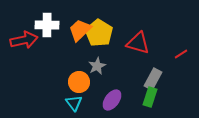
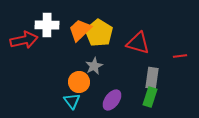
red line: moved 1 px left, 2 px down; rotated 24 degrees clockwise
gray star: moved 3 px left
gray rectangle: moved 1 px left, 1 px up; rotated 20 degrees counterclockwise
cyan triangle: moved 2 px left, 2 px up
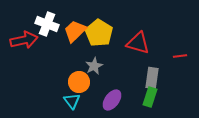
white cross: moved 1 px up; rotated 20 degrees clockwise
orange trapezoid: moved 5 px left, 1 px down
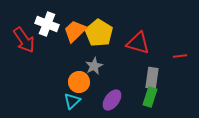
red arrow: rotated 68 degrees clockwise
cyan triangle: rotated 24 degrees clockwise
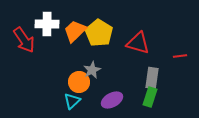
white cross: rotated 20 degrees counterclockwise
gray star: moved 2 px left, 4 px down
purple ellipse: rotated 25 degrees clockwise
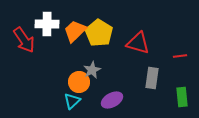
green rectangle: moved 32 px right; rotated 24 degrees counterclockwise
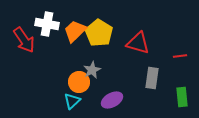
white cross: rotated 10 degrees clockwise
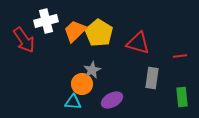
white cross: moved 1 px left, 3 px up; rotated 25 degrees counterclockwise
orange circle: moved 3 px right, 2 px down
cyan triangle: moved 1 px right, 1 px down; rotated 48 degrees clockwise
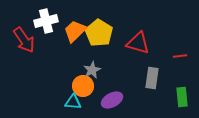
orange circle: moved 1 px right, 2 px down
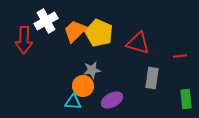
white cross: rotated 15 degrees counterclockwise
yellow pentagon: rotated 8 degrees counterclockwise
red arrow: rotated 36 degrees clockwise
gray star: rotated 18 degrees clockwise
green rectangle: moved 4 px right, 2 px down
